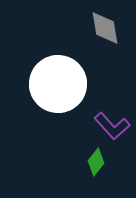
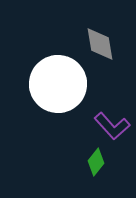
gray diamond: moved 5 px left, 16 px down
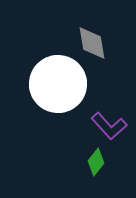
gray diamond: moved 8 px left, 1 px up
purple L-shape: moved 3 px left
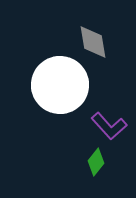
gray diamond: moved 1 px right, 1 px up
white circle: moved 2 px right, 1 px down
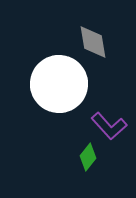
white circle: moved 1 px left, 1 px up
green diamond: moved 8 px left, 5 px up
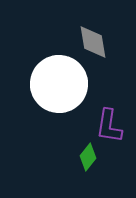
purple L-shape: rotated 51 degrees clockwise
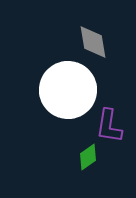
white circle: moved 9 px right, 6 px down
green diamond: rotated 16 degrees clockwise
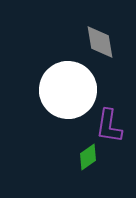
gray diamond: moved 7 px right
